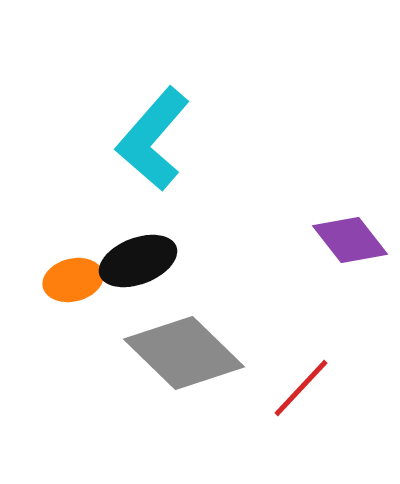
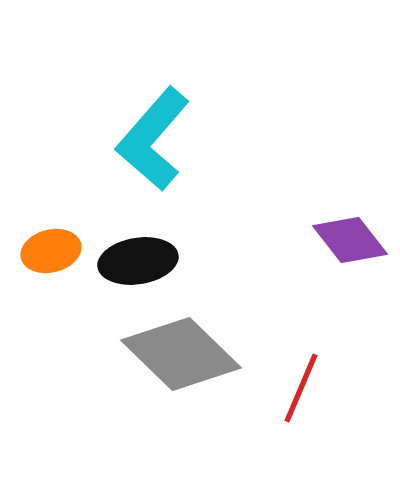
black ellipse: rotated 12 degrees clockwise
orange ellipse: moved 22 px left, 29 px up
gray diamond: moved 3 px left, 1 px down
red line: rotated 20 degrees counterclockwise
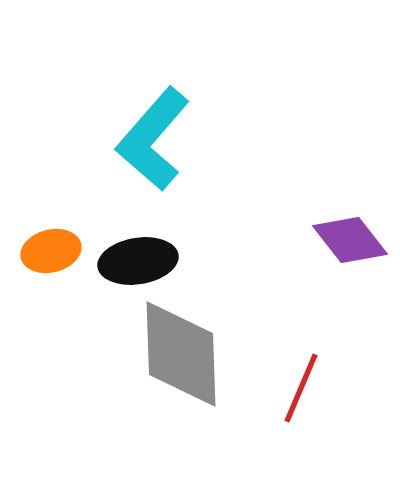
gray diamond: rotated 44 degrees clockwise
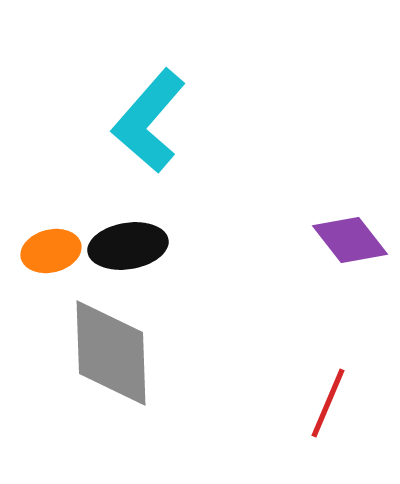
cyan L-shape: moved 4 px left, 18 px up
black ellipse: moved 10 px left, 15 px up
gray diamond: moved 70 px left, 1 px up
red line: moved 27 px right, 15 px down
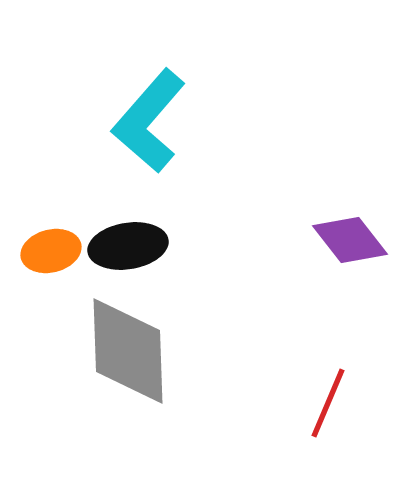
gray diamond: moved 17 px right, 2 px up
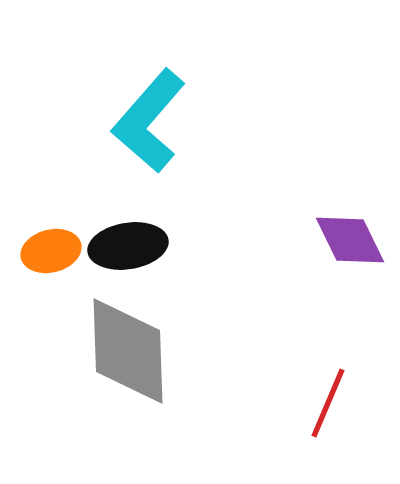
purple diamond: rotated 12 degrees clockwise
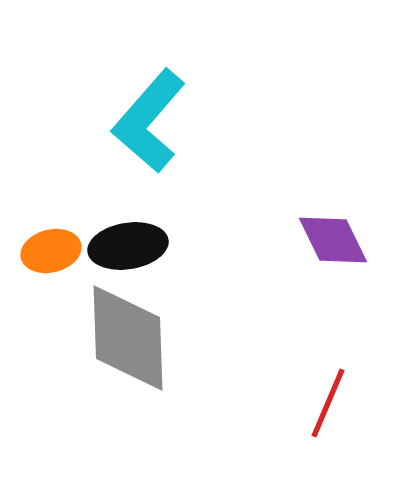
purple diamond: moved 17 px left
gray diamond: moved 13 px up
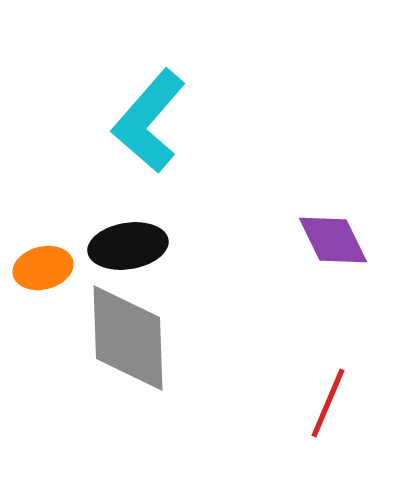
orange ellipse: moved 8 px left, 17 px down
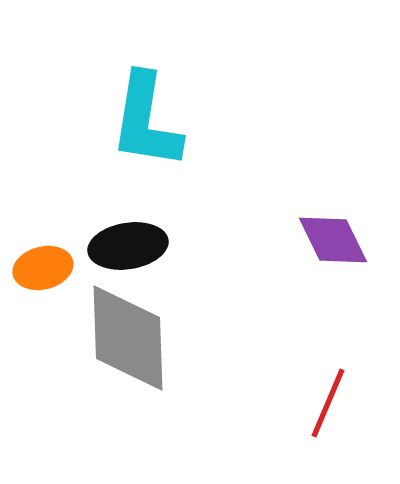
cyan L-shape: moved 3 px left; rotated 32 degrees counterclockwise
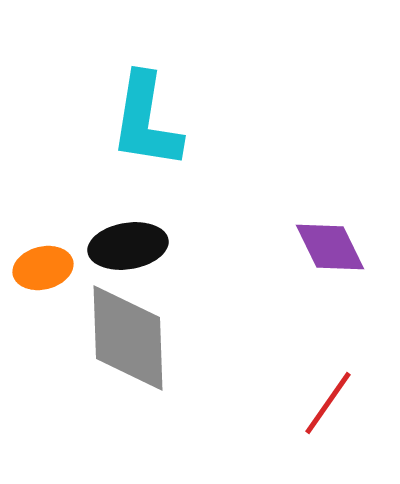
purple diamond: moved 3 px left, 7 px down
red line: rotated 12 degrees clockwise
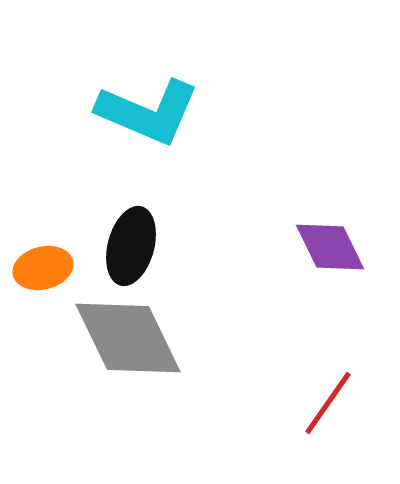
cyan L-shape: moved 2 px right, 9 px up; rotated 76 degrees counterclockwise
black ellipse: moved 3 px right; rotated 66 degrees counterclockwise
gray diamond: rotated 24 degrees counterclockwise
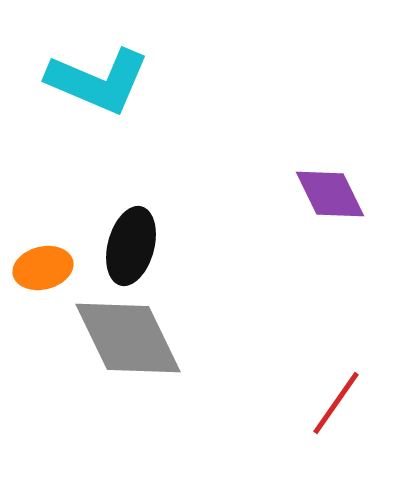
cyan L-shape: moved 50 px left, 31 px up
purple diamond: moved 53 px up
red line: moved 8 px right
